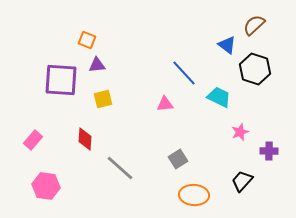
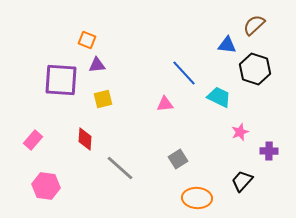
blue triangle: rotated 30 degrees counterclockwise
orange ellipse: moved 3 px right, 3 px down
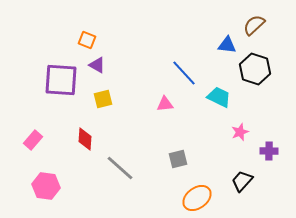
purple triangle: rotated 36 degrees clockwise
gray square: rotated 18 degrees clockwise
orange ellipse: rotated 40 degrees counterclockwise
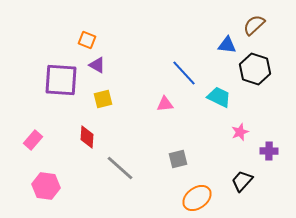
red diamond: moved 2 px right, 2 px up
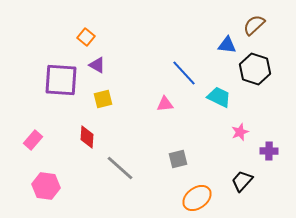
orange square: moved 1 px left, 3 px up; rotated 18 degrees clockwise
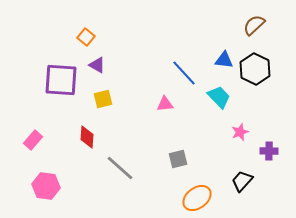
blue triangle: moved 3 px left, 15 px down
black hexagon: rotated 8 degrees clockwise
cyan trapezoid: rotated 20 degrees clockwise
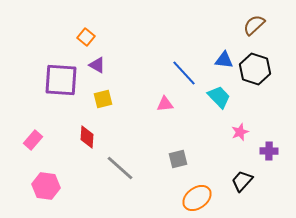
black hexagon: rotated 8 degrees counterclockwise
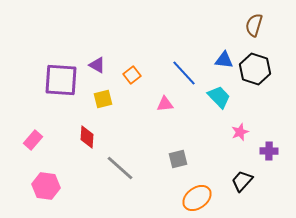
brown semicircle: rotated 30 degrees counterclockwise
orange square: moved 46 px right, 38 px down; rotated 12 degrees clockwise
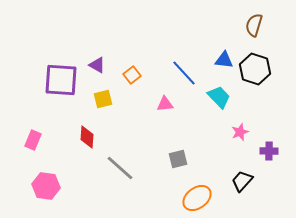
pink rectangle: rotated 18 degrees counterclockwise
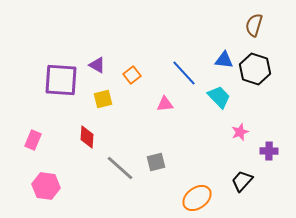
gray square: moved 22 px left, 3 px down
